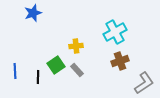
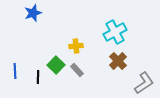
brown cross: moved 2 px left; rotated 24 degrees counterclockwise
green square: rotated 12 degrees counterclockwise
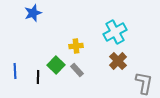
gray L-shape: rotated 45 degrees counterclockwise
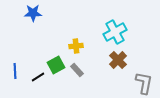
blue star: rotated 18 degrees clockwise
brown cross: moved 1 px up
green square: rotated 18 degrees clockwise
black line: rotated 56 degrees clockwise
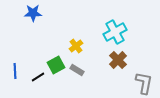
yellow cross: rotated 32 degrees counterclockwise
gray rectangle: rotated 16 degrees counterclockwise
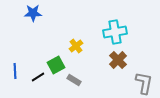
cyan cross: rotated 20 degrees clockwise
gray rectangle: moved 3 px left, 10 px down
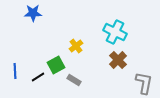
cyan cross: rotated 35 degrees clockwise
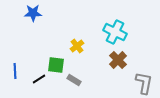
yellow cross: moved 1 px right
green square: rotated 36 degrees clockwise
black line: moved 1 px right, 2 px down
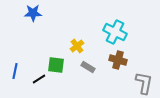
brown cross: rotated 30 degrees counterclockwise
blue line: rotated 14 degrees clockwise
gray rectangle: moved 14 px right, 13 px up
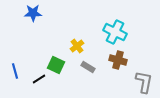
green square: rotated 18 degrees clockwise
blue line: rotated 28 degrees counterclockwise
gray L-shape: moved 1 px up
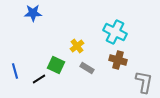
gray rectangle: moved 1 px left, 1 px down
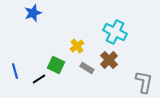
blue star: rotated 18 degrees counterclockwise
brown cross: moved 9 px left; rotated 30 degrees clockwise
